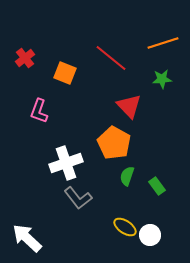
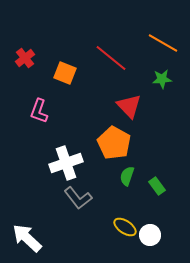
orange line: rotated 48 degrees clockwise
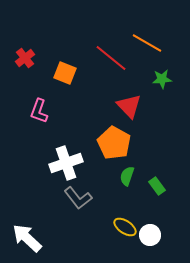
orange line: moved 16 px left
